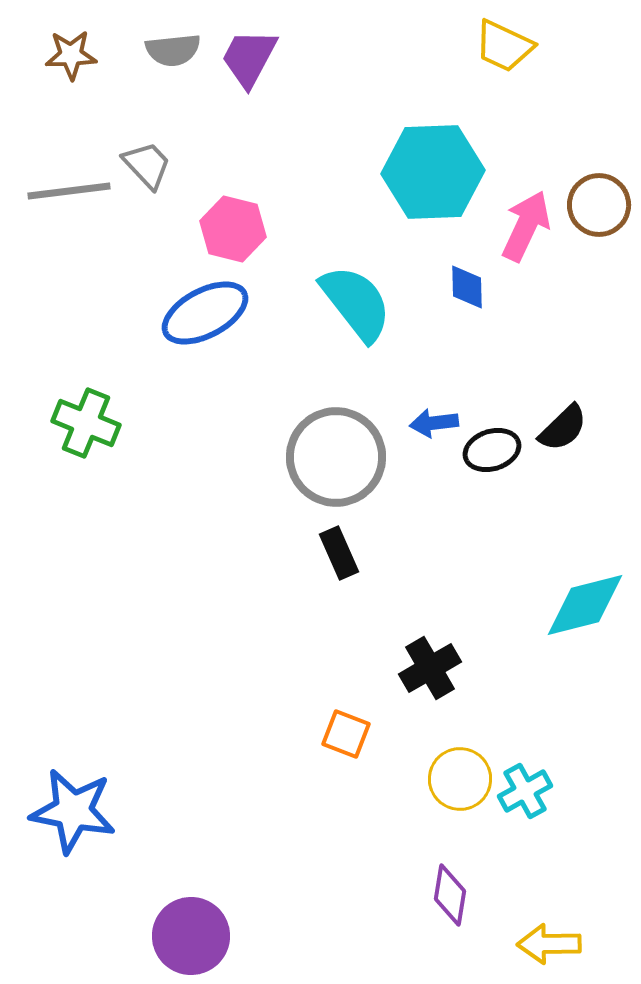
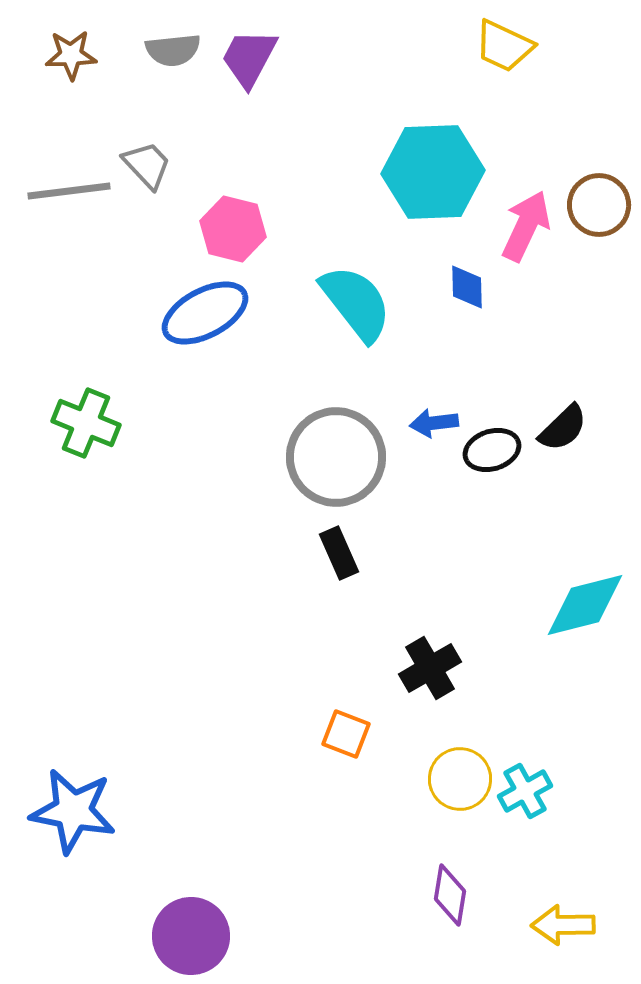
yellow arrow: moved 14 px right, 19 px up
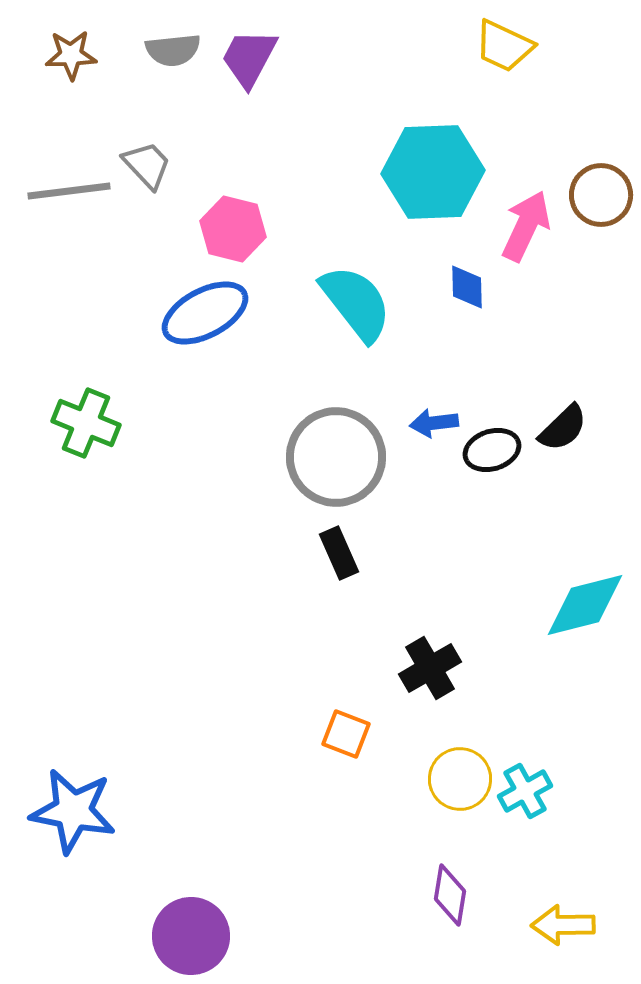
brown circle: moved 2 px right, 10 px up
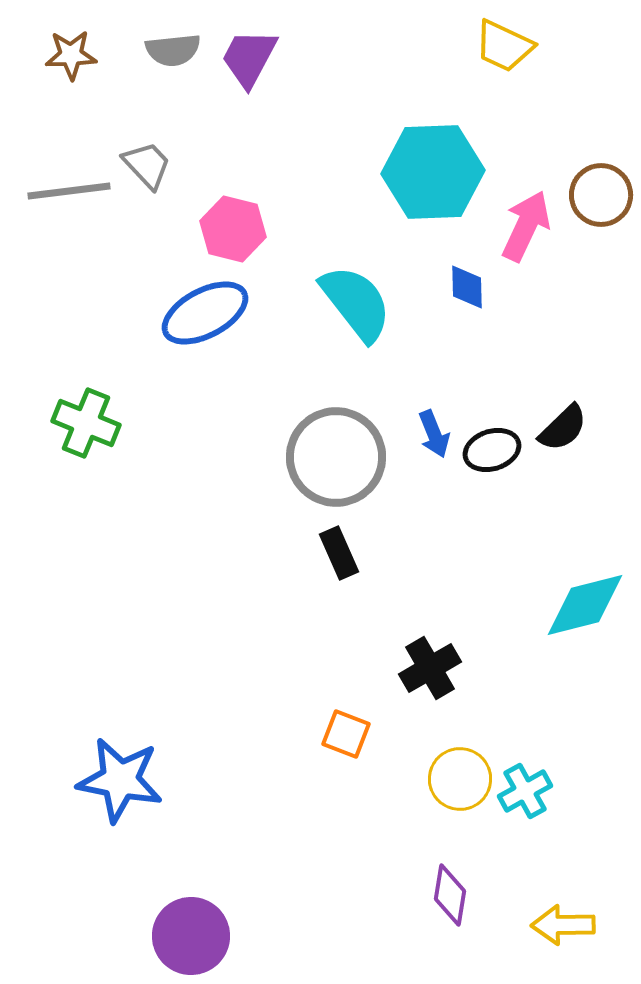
blue arrow: moved 11 px down; rotated 105 degrees counterclockwise
blue star: moved 47 px right, 31 px up
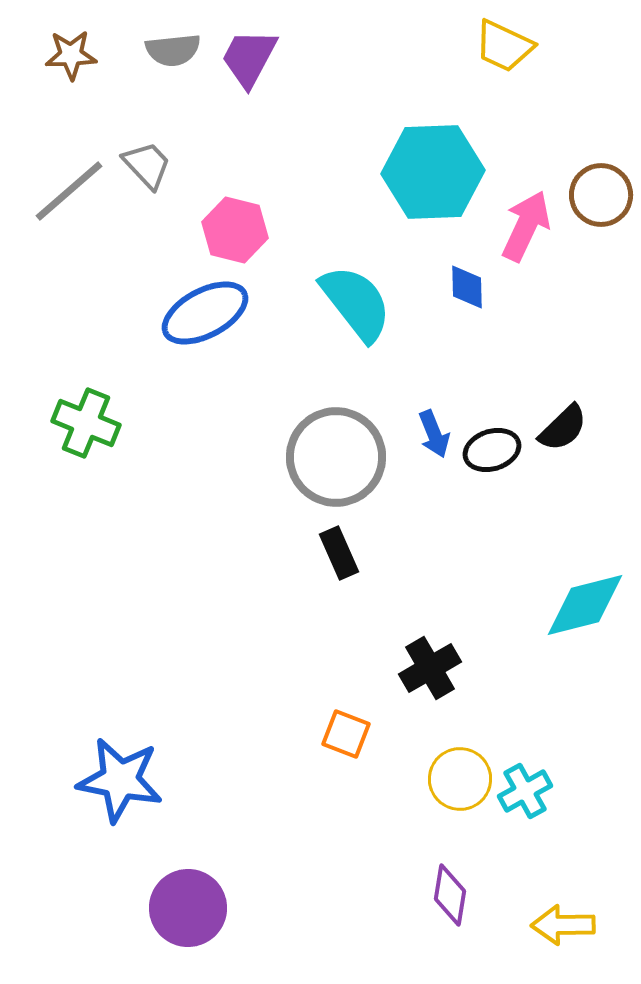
gray line: rotated 34 degrees counterclockwise
pink hexagon: moved 2 px right, 1 px down
purple circle: moved 3 px left, 28 px up
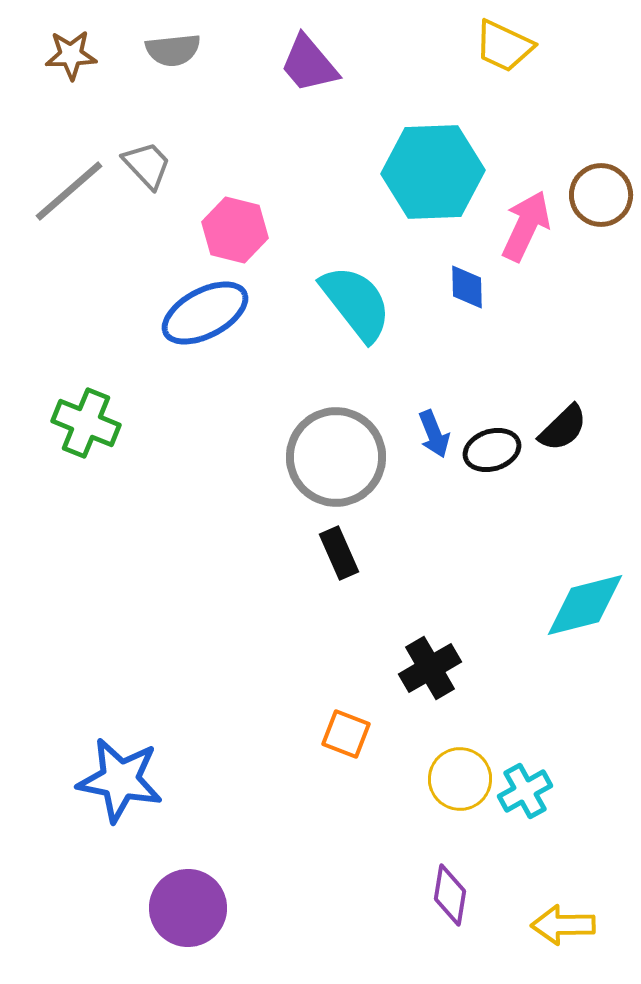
purple trapezoid: moved 60 px right, 6 px down; rotated 68 degrees counterclockwise
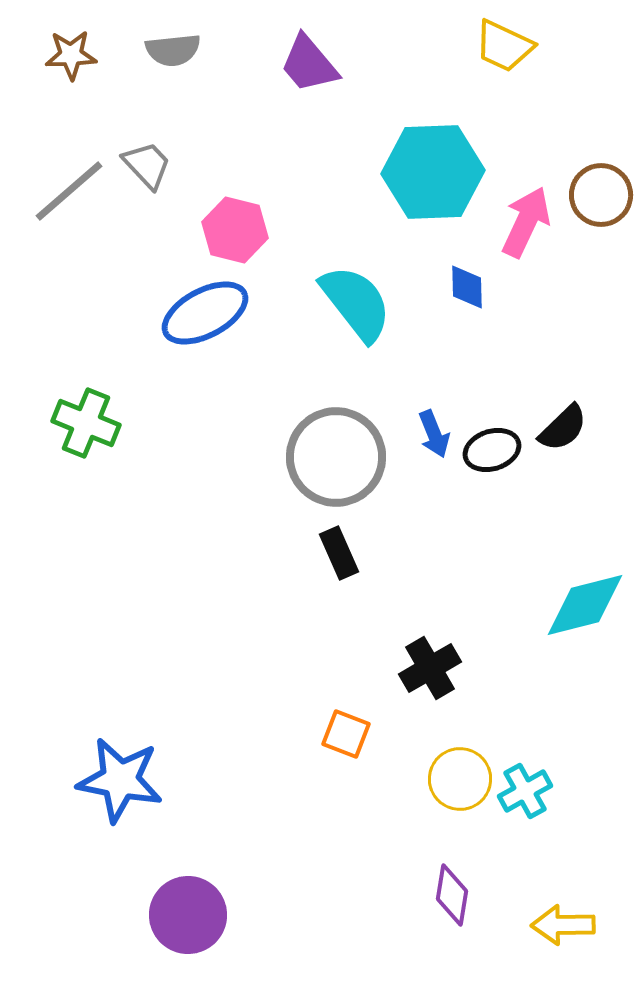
pink arrow: moved 4 px up
purple diamond: moved 2 px right
purple circle: moved 7 px down
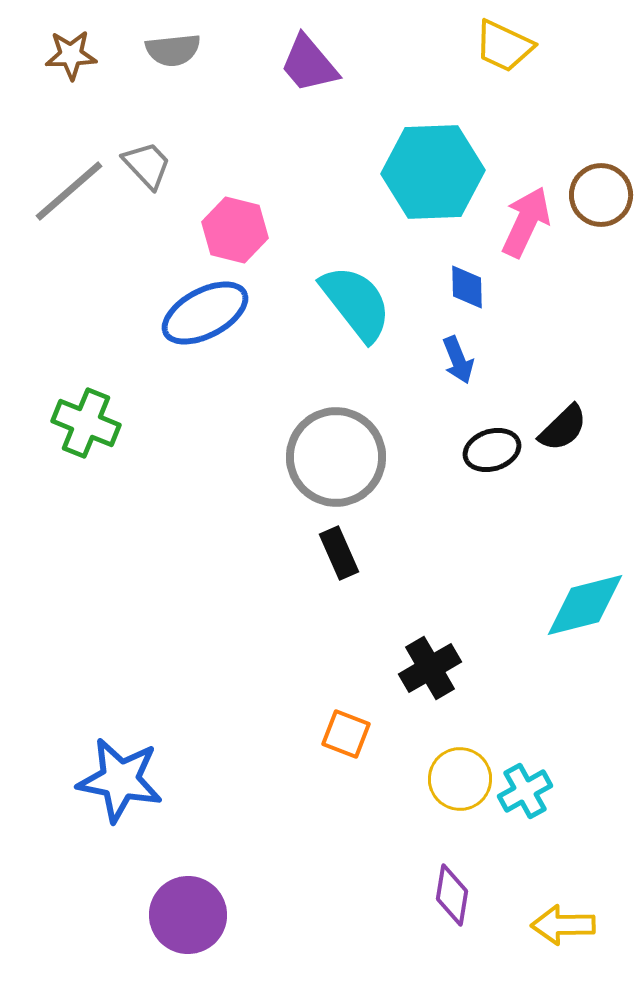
blue arrow: moved 24 px right, 74 px up
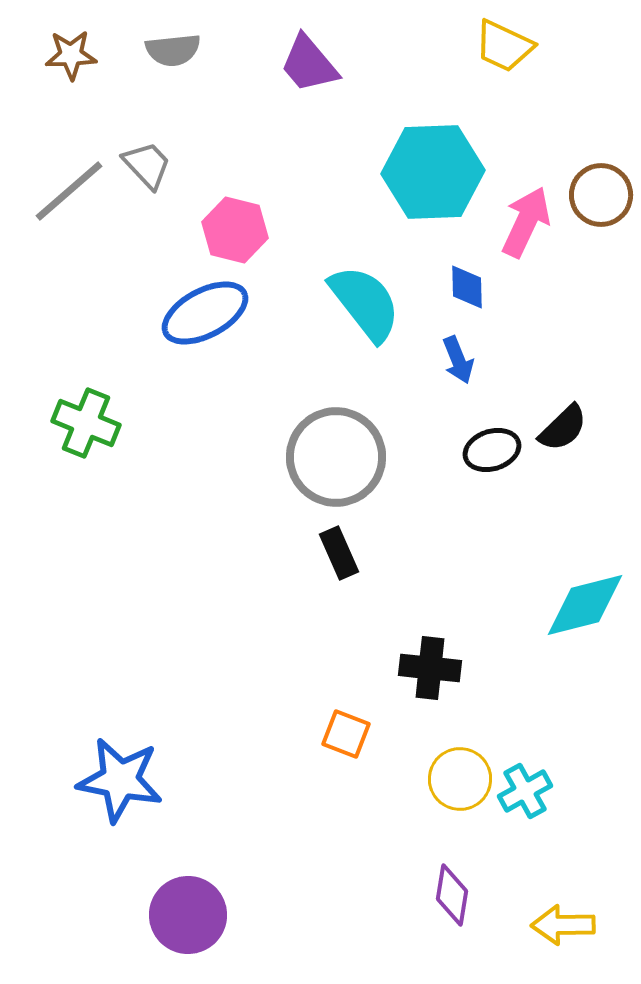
cyan semicircle: moved 9 px right
black cross: rotated 36 degrees clockwise
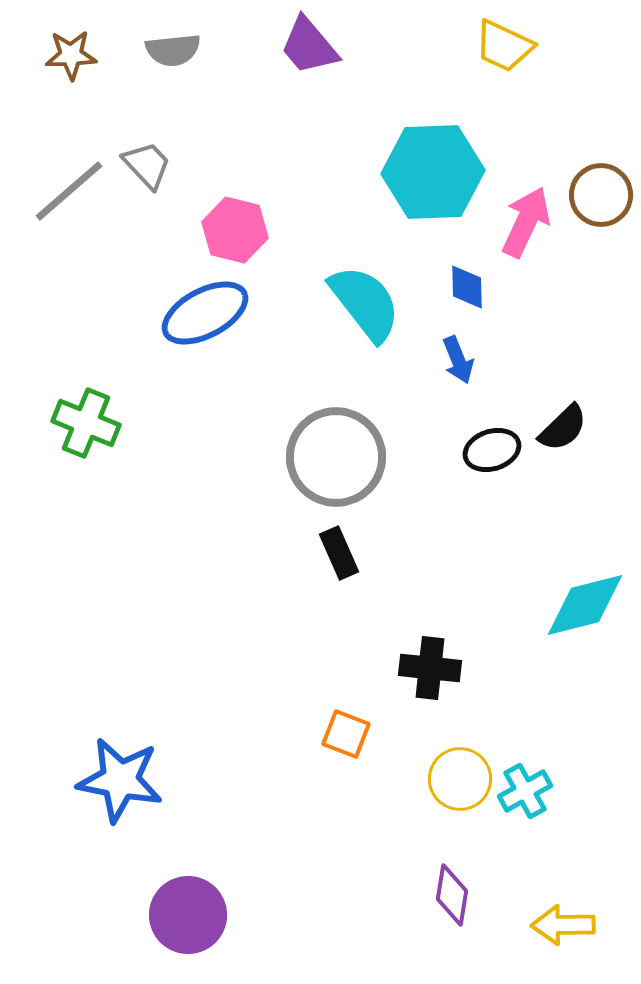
purple trapezoid: moved 18 px up
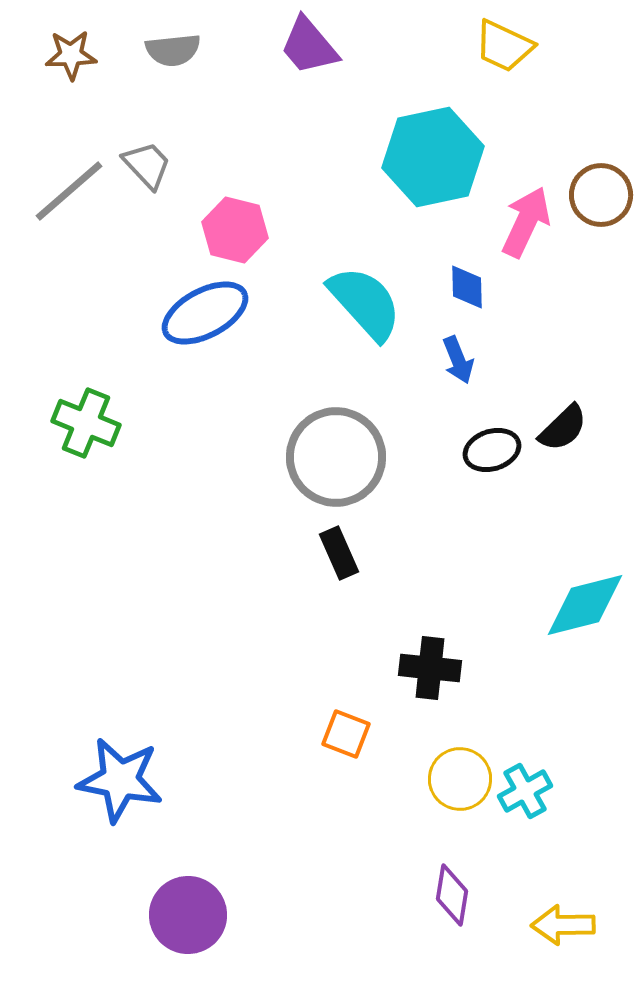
cyan hexagon: moved 15 px up; rotated 10 degrees counterclockwise
cyan semicircle: rotated 4 degrees counterclockwise
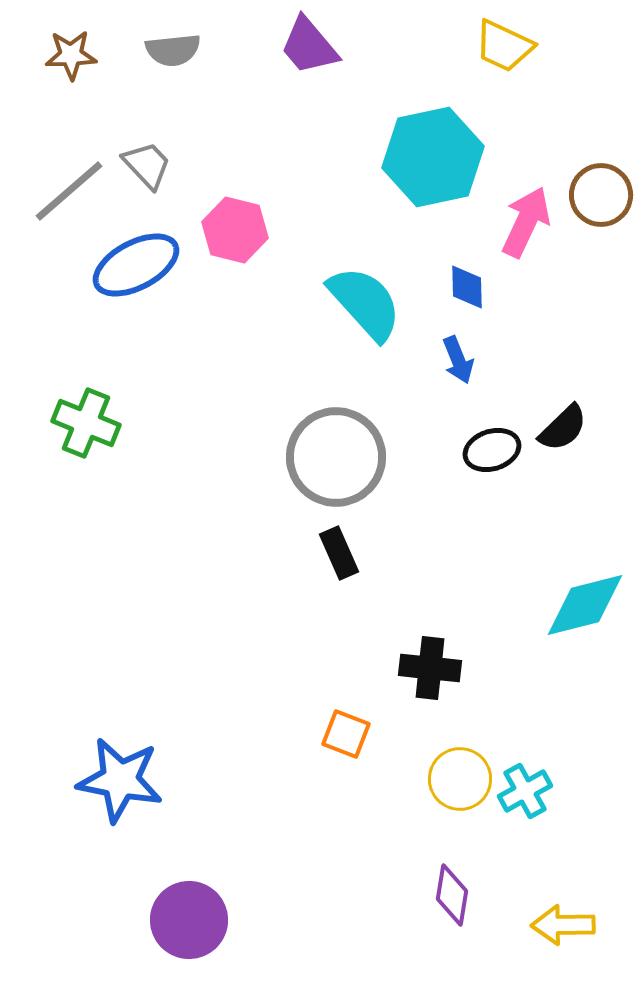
blue ellipse: moved 69 px left, 48 px up
purple circle: moved 1 px right, 5 px down
